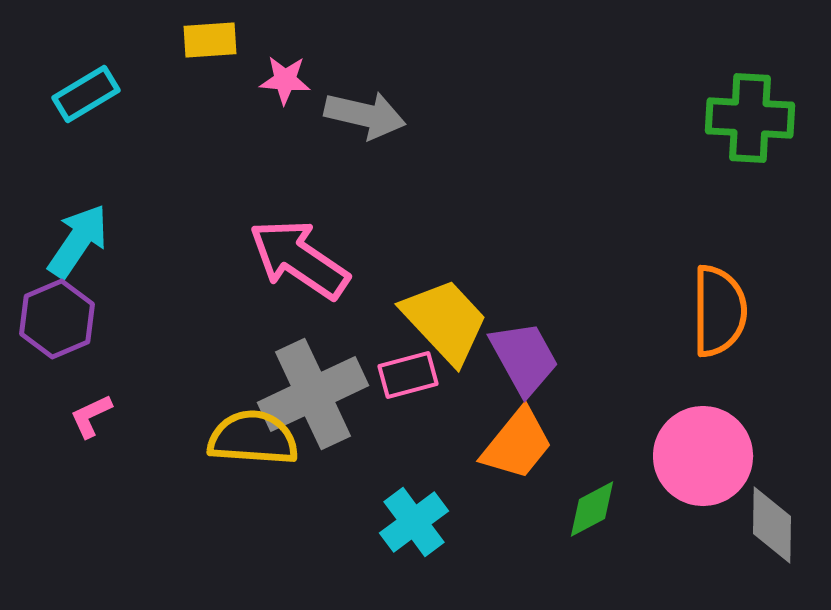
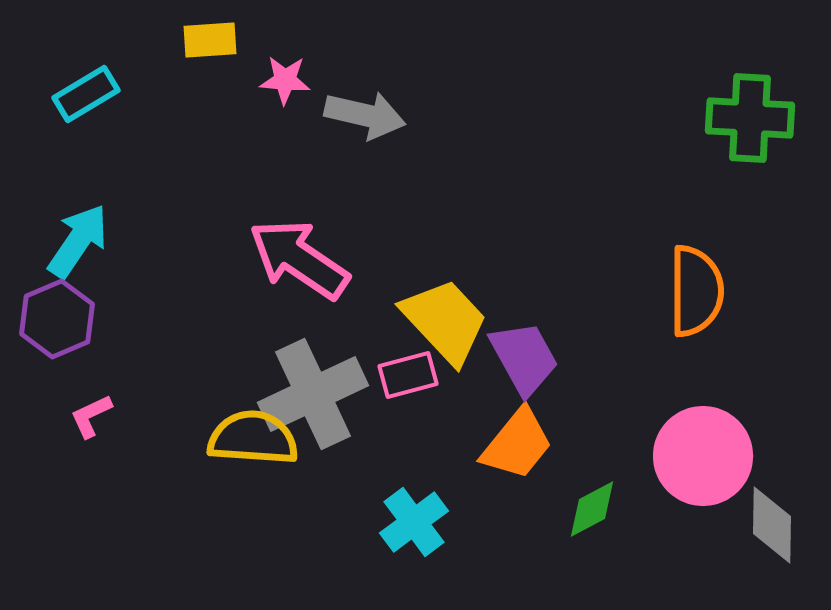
orange semicircle: moved 23 px left, 20 px up
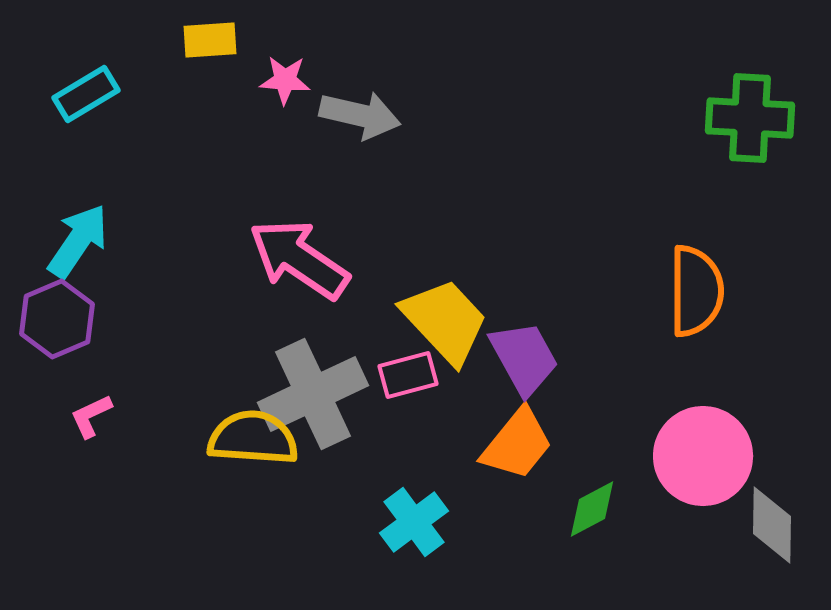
gray arrow: moved 5 px left
